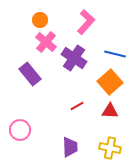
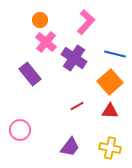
purple trapezoid: rotated 40 degrees clockwise
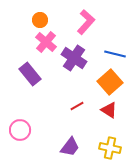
red triangle: moved 1 px left, 1 px up; rotated 30 degrees clockwise
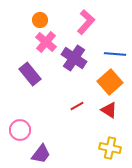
blue line: rotated 10 degrees counterclockwise
purple trapezoid: moved 29 px left, 7 px down
